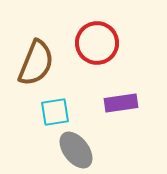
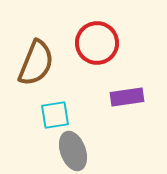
purple rectangle: moved 6 px right, 6 px up
cyan square: moved 3 px down
gray ellipse: moved 3 px left, 1 px down; rotated 18 degrees clockwise
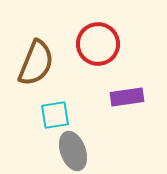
red circle: moved 1 px right, 1 px down
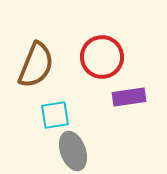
red circle: moved 4 px right, 13 px down
brown semicircle: moved 2 px down
purple rectangle: moved 2 px right
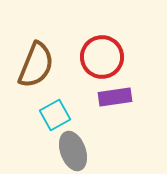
purple rectangle: moved 14 px left
cyan square: rotated 20 degrees counterclockwise
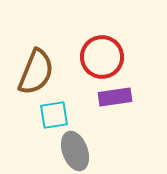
brown semicircle: moved 7 px down
cyan square: moved 1 px left; rotated 20 degrees clockwise
gray ellipse: moved 2 px right
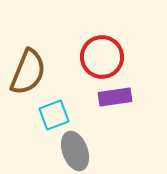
brown semicircle: moved 8 px left
cyan square: rotated 12 degrees counterclockwise
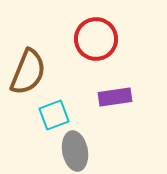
red circle: moved 6 px left, 18 px up
gray ellipse: rotated 9 degrees clockwise
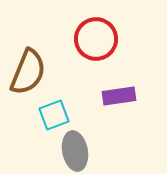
purple rectangle: moved 4 px right, 1 px up
